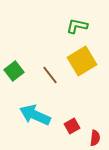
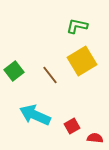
red semicircle: rotated 91 degrees counterclockwise
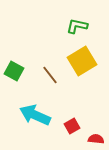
green square: rotated 24 degrees counterclockwise
red semicircle: moved 1 px right, 1 px down
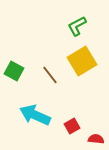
green L-shape: rotated 40 degrees counterclockwise
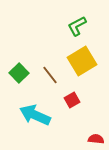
green square: moved 5 px right, 2 px down; rotated 18 degrees clockwise
red square: moved 26 px up
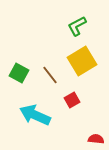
green square: rotated 18 degrees counterclockwise
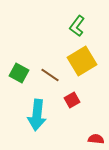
green L-shape: rotated 25 degrees counterclockwise
brown line: rotated 18 degrees counterclockwise
cyan arrow: moved 2 px right; rotated 108 degrees counterclockwise
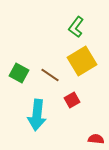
green L-shape: moved 1 px left, 1 px down
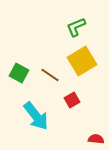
green L-shape: rotated 30 degrees clockwise
cyan arrow: moved 1 px left, 1 px down; rotated 44 degrees counterclockwise
